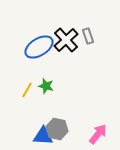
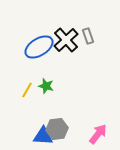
gray hexagon: rotated 20 degrees counterclockwise
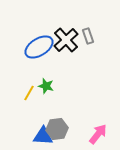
yellow line: moved 2 px right, 3 px down
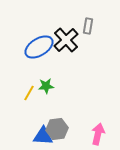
gray rectangle: moved 10 px up; rotated 28 degrees clockwise
green star: rotated 21 degrees counterclockwise
pink arrow: rotated 25 degrees counterclockwise
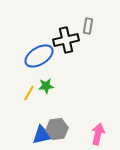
black cross: rotated 30 degrees clockwise
blue ellipse: moved 9 px down
blue triangle: moved 1 px left, 1 px up; rotated 15 degrees counterclockwise
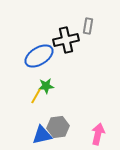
yellow line: moved 7 px right, 3 px down
gray hexagon: moved 1 px right, 2 px up
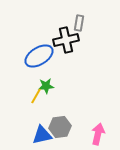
gray rectangle: moved 9 px left, 3 px up
gray hexagon: moved 2 px right
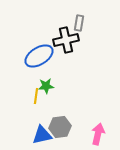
yellow line: rotated 21 degrees counterclockwise
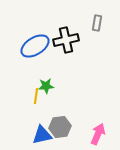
gray rectangle: moved 18 px right
blue ellipse: moved 4 px left, 10 px up
pink arrow: rotated 10 degrees clockwise
